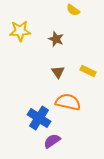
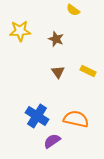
orange semicircle: moved 8 px right, 17 px down
blue cross: moved 2 px left, 2 px up
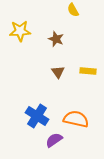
yellow semicircle: rotated 24 degrees clockwise
yellow rectangle: rotated 21 degrees counterclockwise
purple semicircle: moved 2 px right, 1 px up
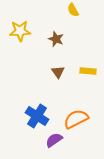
orange semicircle: rotated 40 degrees counterclockwise
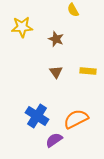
yellow star: moved 2 px right, 4 px up
brown triangle: moved 2 px left
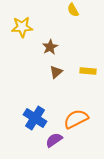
brown star: moved 6 px left, 8 px down; rotated 21 degrees clockwise
brown triangle: rotated 24 degrees clockwise
blue cross: moved 2 px left, 2 px down
